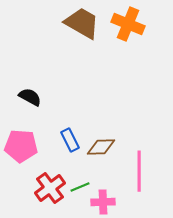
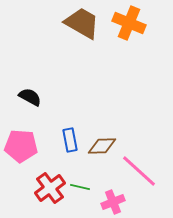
orange cross: moved 1 px right, 1 px up
blue rectangle: rotated 15 degrees clockwise
brown diamond: moved 1 px right, 1 px up
pink line: rotated 48 degrees counterclockwise
green line: rotated 36 degrees clockwise
pink cross: moved 10 px right; rotated 20 degrees counterclockwise
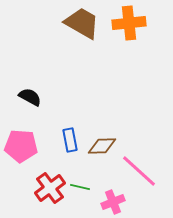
orange cross: rotated 28 degrees counterclockwise
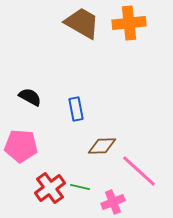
blue rectangle: moved 6 px right, 31 px up
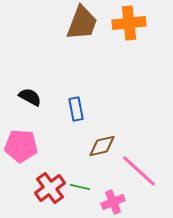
brown trapezoid: rotated 81 degrees clockwise
brown diamond: rotated 12 degrees counterclockwise
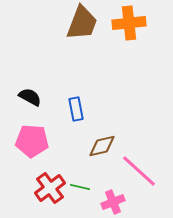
pink pentagon: moved 11 px right, 5 px up
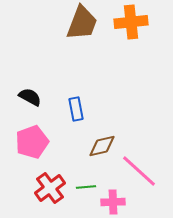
orange cross: moved 2 px right, 1 px up
pink pentagon: moved 1 px down; rotated 24 degrees counterclockwise
green line: moved 6 px right; rotated 18 degrees counterclockwise
pink cross: rotated 20 degrees clockwise
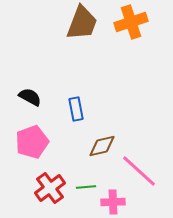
orange cross: rotated 12 degrees counterclockwise
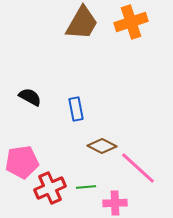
brown trapezoid: rotated 9 degrees clockwise
pink pentagon: moved 10 px left, 20 px down; rotated 12 degrees clockwise
brown diamond: rotated 40 degrees clockwise
pink line: moved 1 px left, 3 px up
red cross: rotated 12 degrees clockwise
pink cross: moved 2 px right, 1 px down
